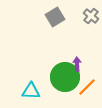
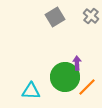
purple arrow: moved 1 px up
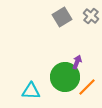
gray square: moved 7 px right
purple arrow: moved 1 px up; rotated 24 degrees clockwise
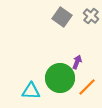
gray square: rotated 24 degrees counterclockwise
green circle: moved 5 px left, 1 px down
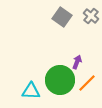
green circle: moved 2 px down
orange line: moved 4 px up
